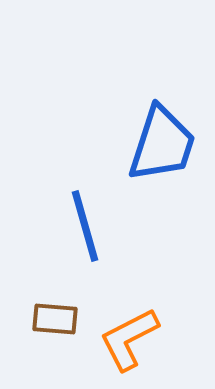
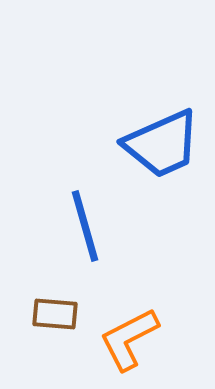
blue trapezoid: rotated 48 degrees clockwise
brown rectangle: moved 5 px up
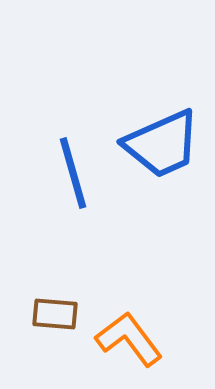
blue line: moved 12 px left, 53 px up
orange L-shape: rotated 80 degrees clockwise
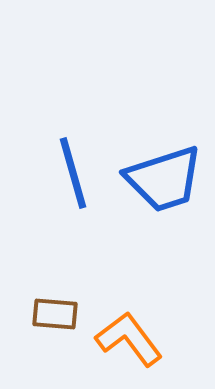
blue trapezoid: moved 2 px right, 35 px down; rotated 6 degrees clockwise
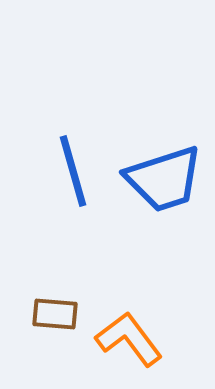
blue line: moved 2 px up
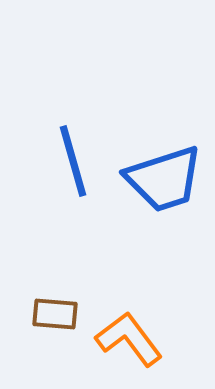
blue line: moved 10 px up
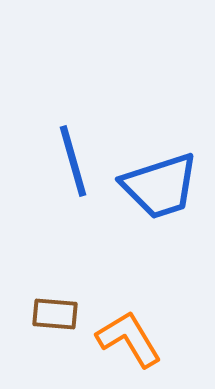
blue trapezoid: moved 4 px left, 7 px down
orange L-shape: rotated 6 degrees clockwise
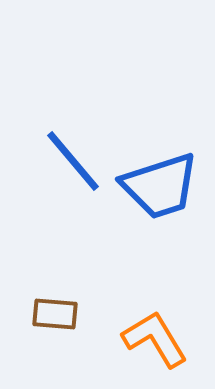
blue line: rotated 24 degrees counterclockwise
orange L-shape: moved 26 px right
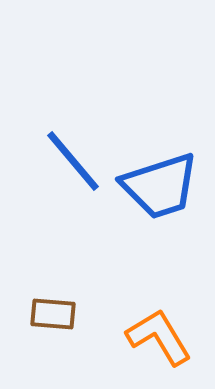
brown rectangle: moved 2 px left
orange L-shape: moved 4 px right, 2 px up
